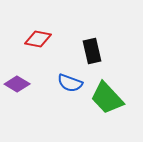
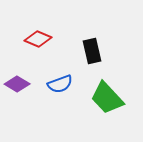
red diamond: rotated 12 degrees clockwise
blue semicircle: moved 10 px left, 1 px down; rotated 40 degrees counterclockwise
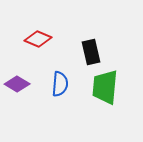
black rectangle: moved 1 px left, 1 px down
blue semicircle: rotated 65 degrees counterclockwise
green trapezoid: moved 2 px left, 11 px up; rotated 48 degrees clockwise
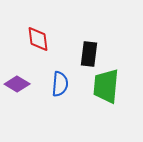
red diamond: rotated 60 degrees clockwise
black rectangle: moved 2 px left, 2 px down; rotated 20 degrees clockwise
green trapezoid: moved 1 px right, 1 px up
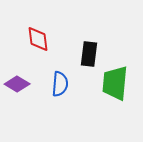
green trapezoid: moved 9 px right, 3 px up
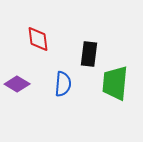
blue semicircle: moved 3 px right
